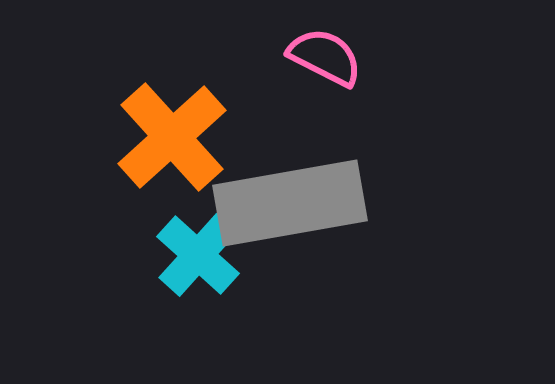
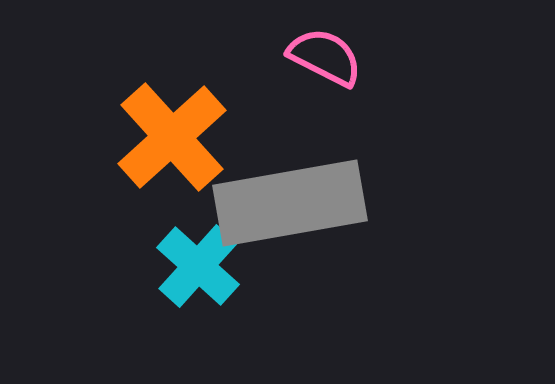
cyan cross: moved 11 px down
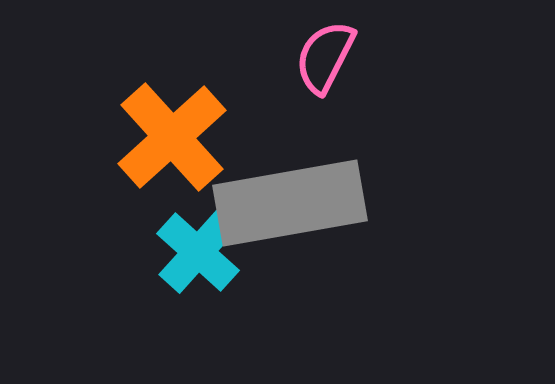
pink semicircle: rotated 90 degrees counterclockwise
cyan cross: moved 14 px up
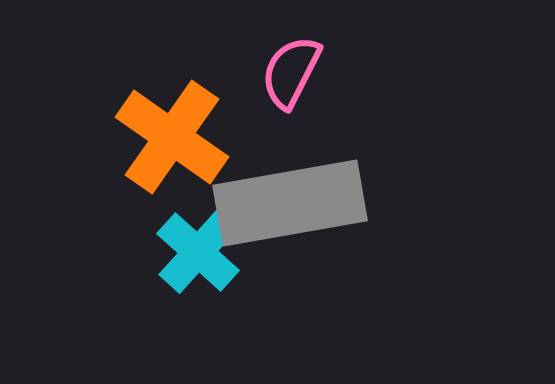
pink semicircle: moved 34 px left, 15 px down
orange cross: rotated 13 degrees counterclockwise
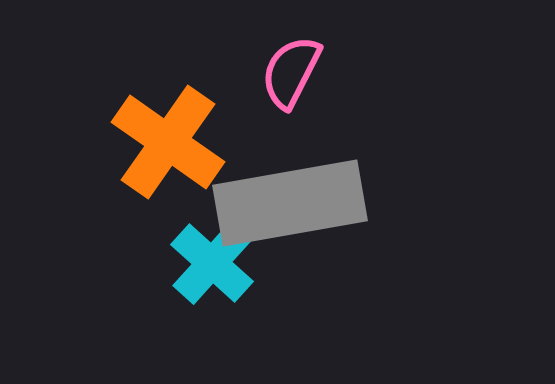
orange cross: moved 4 px left, 5 px down
cyan cross: moved 14 px right, 11 px down
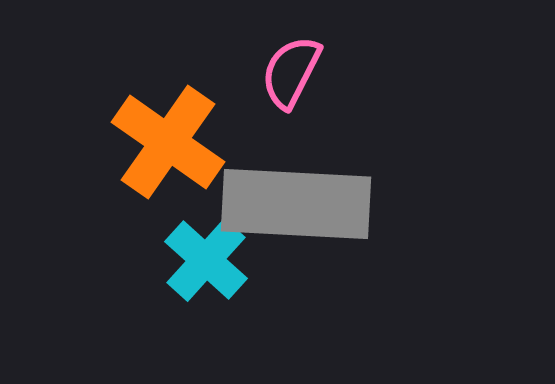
gray rectangle: moved 6 px right, 1 px down; rotated 13 degrees clockwise
cyan cross: moved 6 px left, 3 px up
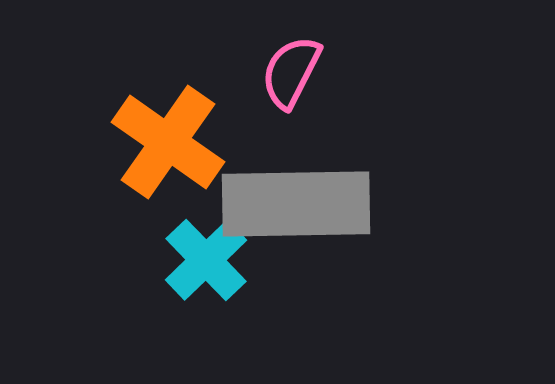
gray rectangle: rotated 4 degrees counterclockwise
cyan cross: rotated 4 degrees clockwise
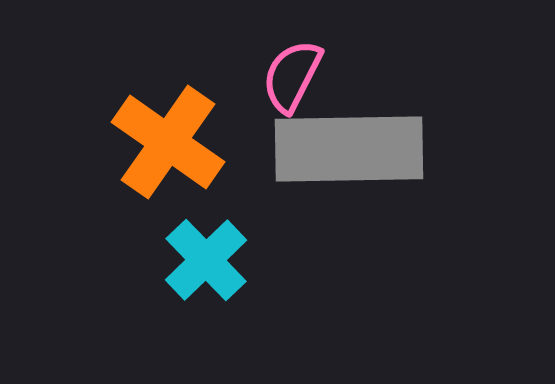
pink semicircle: moved 1 px right, 4 px down
gray rectangle: moved 53 px right, 55 px up
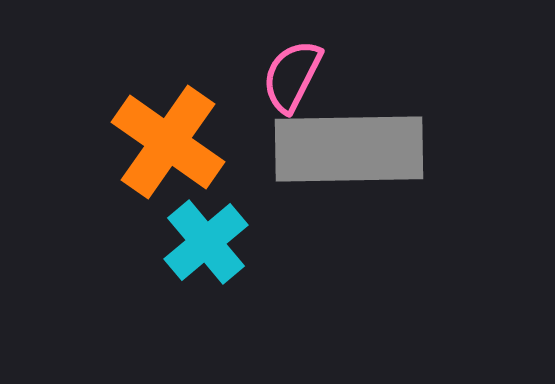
cyan cross: moved 18 px up; rotated 4 degrees clockwise
